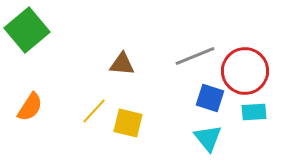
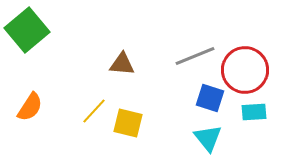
red circle: moved 1 px up
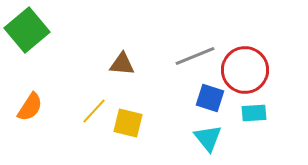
cyan rectangle: moved 1 px down
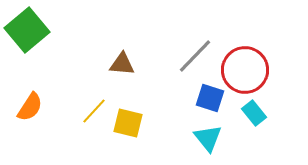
gray line: rotated 24 degrees counterclockwise
cyan rectangle: rotated 55 degrees clockwise
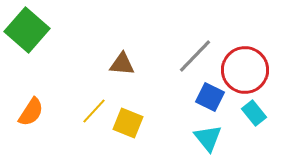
green square: rotated 9 degrees counterclockwise
blue square: moved 1 px up; rotated 8 degrees clockwise
orange semicircle: moved 1 px right, 5 px down
yellow square: rotated 8 degrees clockwise
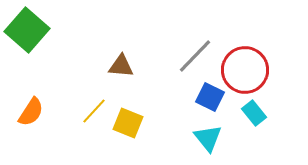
brown triangle: moved 1 px left, 2 px down
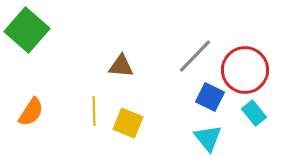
yellow line: rotated 44 degrees counterclockwise
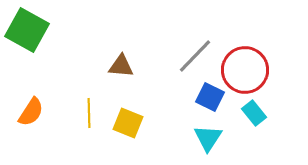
green square: rotated 12 degrees counterclockwise
yellow line: moved 5 px left, 2 px down
cyan triangle: rotated 12 degrees clockwise
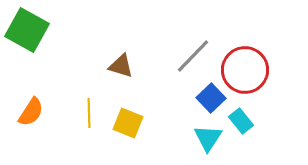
gray line: moved 2 px left
brown triangle: rotated 12 degrees clockwise
blue square: moved 1 px right, 1 px down; rotated 20 degrees clockwise
cyan rectangle: moved 13 px left, 8 px down
